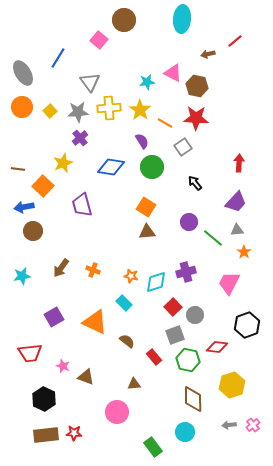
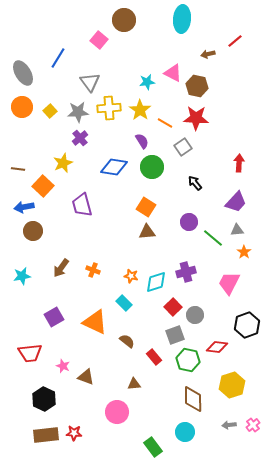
blue diamond at (111, 167): moved 3 px right
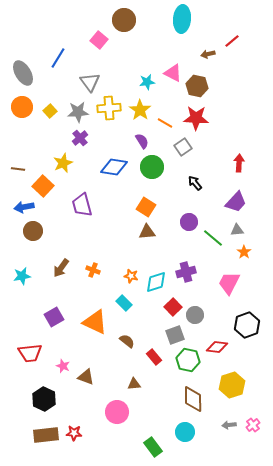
red line at (235, 41): moved 3 px left
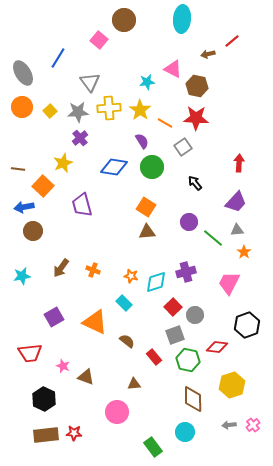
pink triangle at (173, 73): moved 4 px up
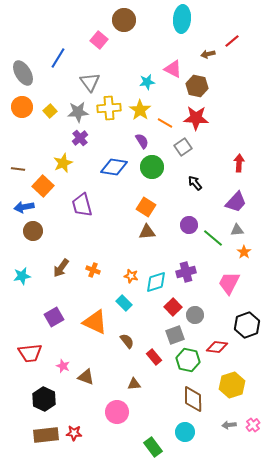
purple circle at (189, 222): moved 3 px down
brown semicircle at (127, 341): rotated 14 degrees clockwise
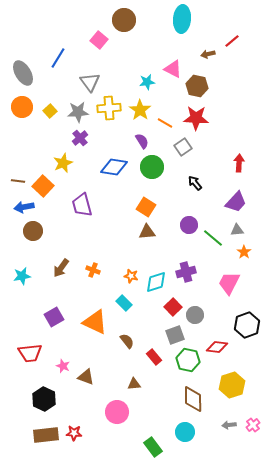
brown line at (18, 169): moved 12 px down
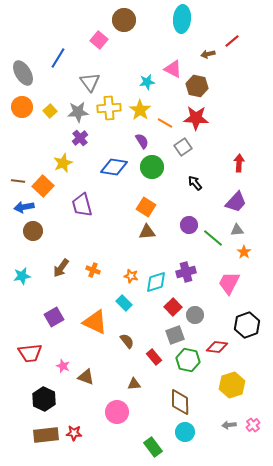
brown diamond at (193, 399): moved 13 px left, 3 px down
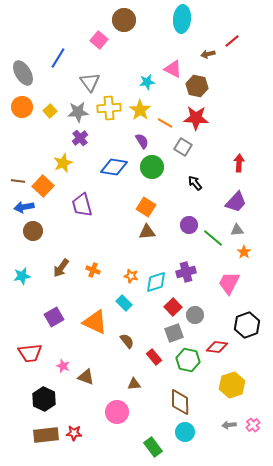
gray square at (183, 147): rotated 24 degrees counterclockwise
gray square at (175, 335): moved 1 px left, 2 px up
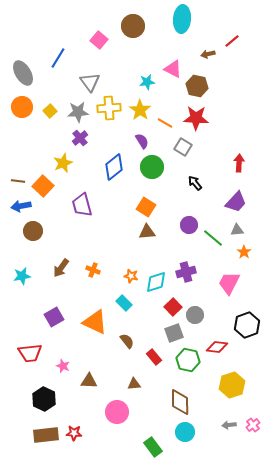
brown circle at (124, 20): moved 9 px right, 6 px down
blue diamond at (114, 167): rotated 48 degrees counterclockwise
blue arrow at (24, 207): moved 3 px left, 1 px up
brown triangle at (86, 377): moved 3 px right, 4 px down; rotated 18 degrees counterclockwise
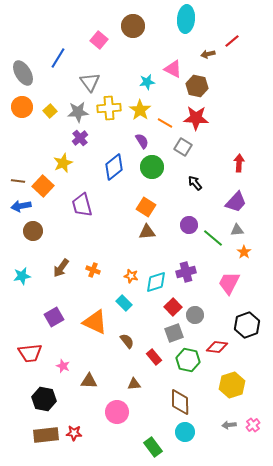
cyan ellipse at (182, 19): moved 4 px right
black hexagon at (44, 399): rotated 15 degrees counterclockwise
